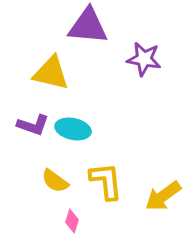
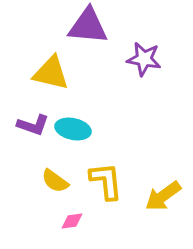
pink diamond: rotated 65 degrees clockwise
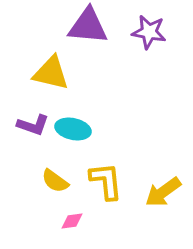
purple star: moved 5 px right, 27 px up
yellow arrow: moved 4 px up
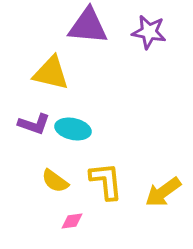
purple L-shape: moved 1 px right, 1 px up
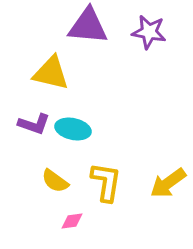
yellow L-shape: moved 1 px down; rotated 15 degrees clockwise
yellow arrow: moved 5 px right, 9 px up
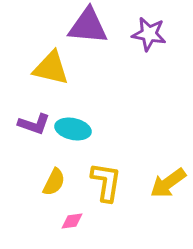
purple star: moved 2 px down
yellow triangle: moved 5 px up
yellow semicircle: moved 1 px left, 1 px down; rotated 100 degrees counterclockwise
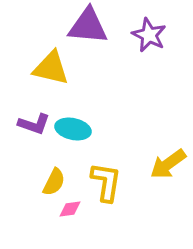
purple star: moved 1 px down; rotated 16 degrees clockwise
yellow arrow: moved 19 px up
pink diamond: moved 2 px left, 12 px up
